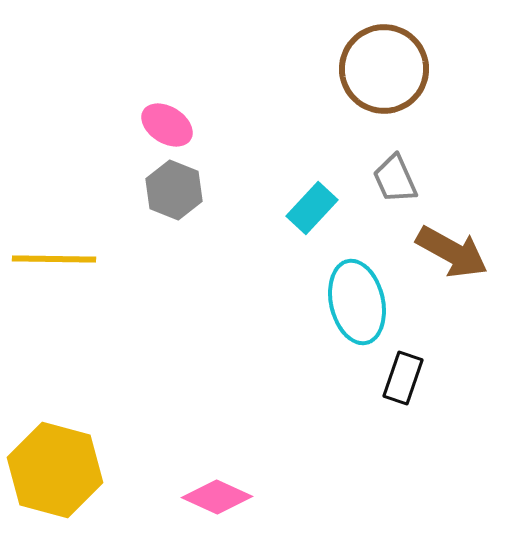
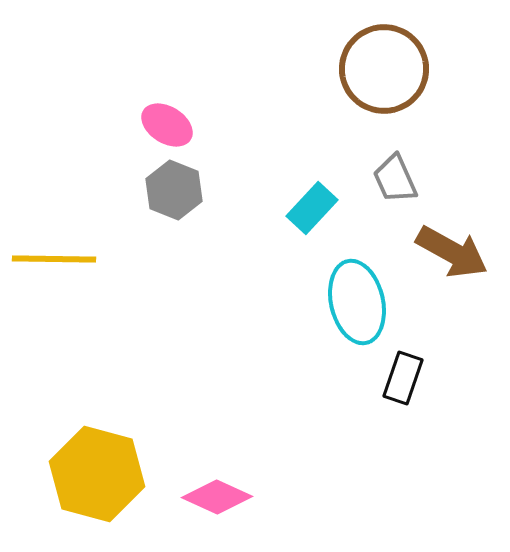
yellow hexagon: moved 42 px right, 4 px down
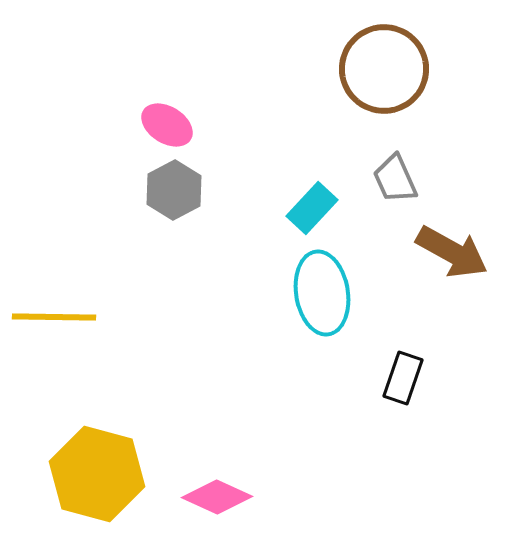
gray hexagon: rotated 10 degrees clockwise
yellow line: moved 58 px down
cyan ellipse: moved 35 px left, 9 px up; rotated 4 degrees clockwise
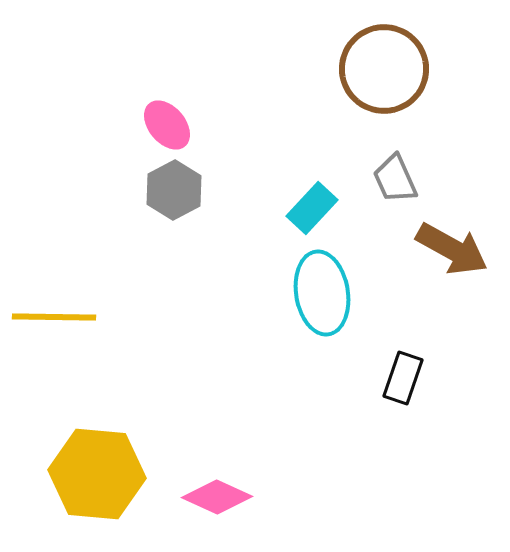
pink ellipse: rotated 18 degrees clockwise
brown arrow: moved 3 px up
yellow hexagon: rotated 10 degrees counterclockwise
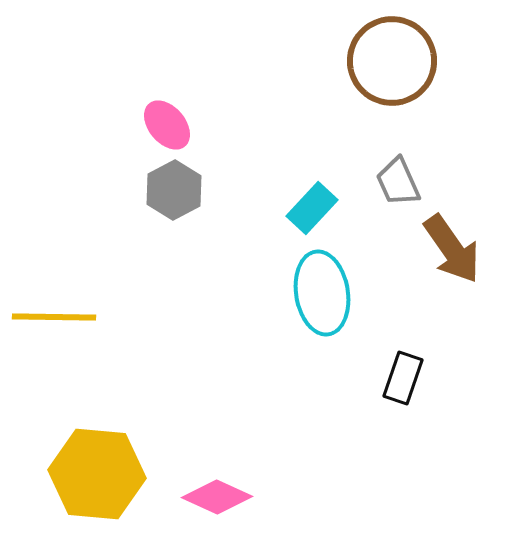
brown circle: moved 8 px right, 8 px up
gray trapezoid: moved 3 px right, 3 px down
brown arrow: rotated 26 degrees clockwise
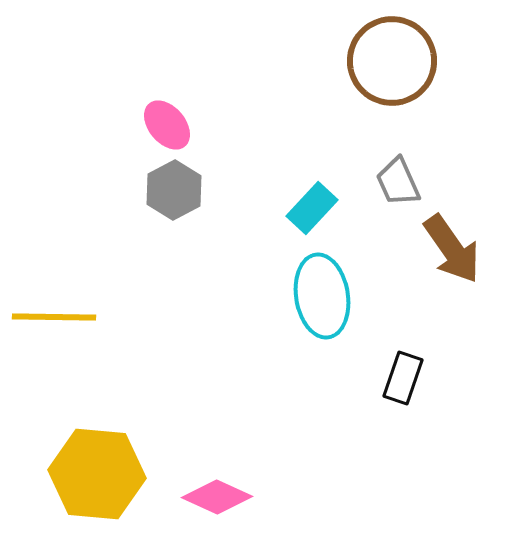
cyan ellipse: moved 3 px down
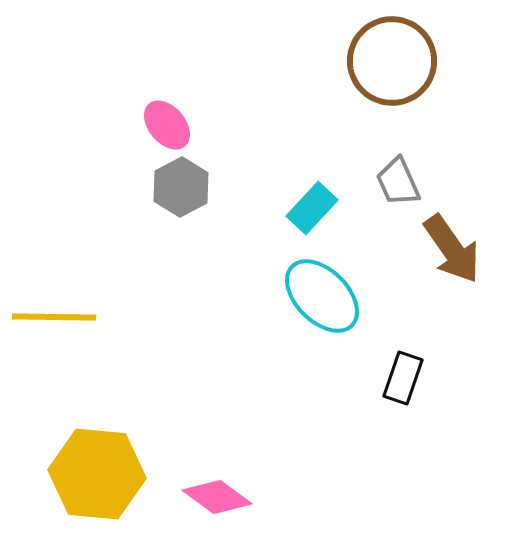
gray hexagon: moved 7 px right, 3 px up
cyan ellipse: rotated 36 degrees counterclockwise
pink diamond: rotated 12 degrees clockwise
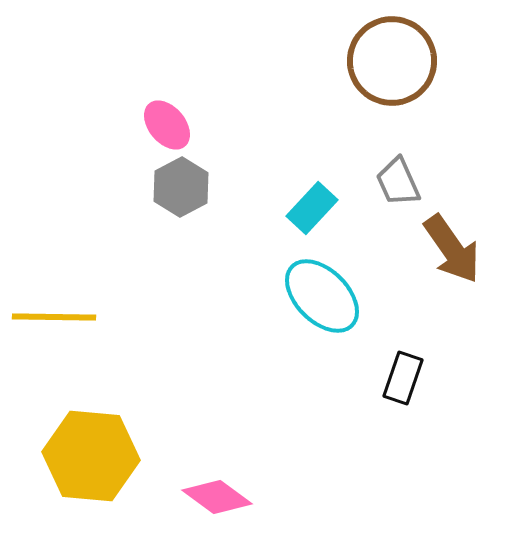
yellow hexagon: moved 6 px left, 18 px up
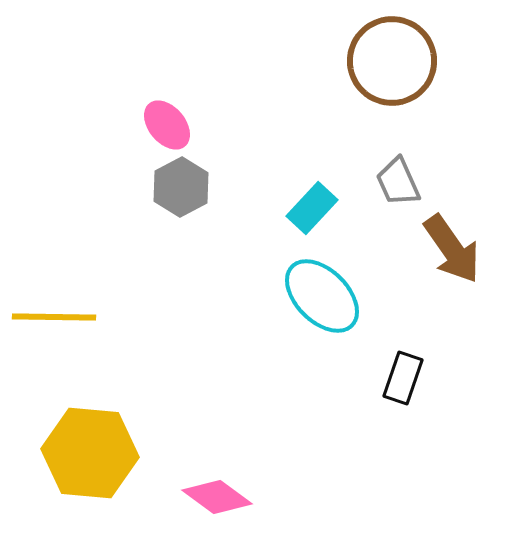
yellow hexagon: moved 1 px left, 3 px up
